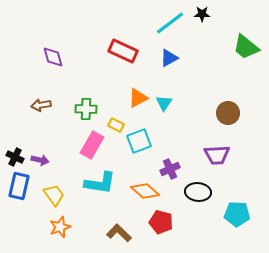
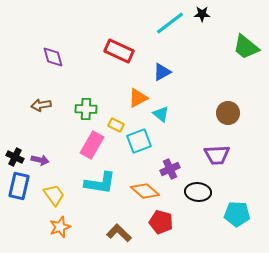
red rectangle: moved 4 px left
blue triangle: moved 7 px left, 14 px down
cyan triangle: moved 3 px left, 11 px down; rotated 24 degrees counterclockwise
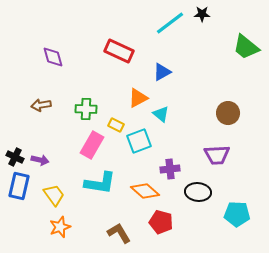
purple cross: rotated 18 degrees clockwise
brown L-shape: rotated 15 degrees clockwise
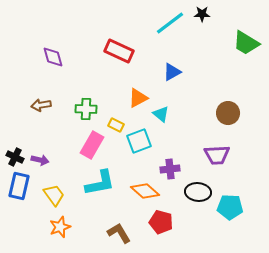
green trapezoid: moved 4 px up; rotated 8 degrees counterclockwise
blue triangle: moved 10 px right
cyan L-shape: rotated 20 degrees counterclockwise
cyan pentagon: moved 7 px left, 7 px up
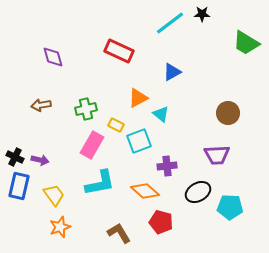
green cross: rotated 15 degrees counterclockwise
purple cross: moved 3 px left, 3 px up
black ellipse: rotated 35 degrees counterclockwise
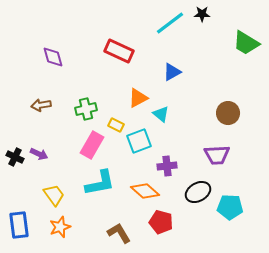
purple arrow: moved 1 px left, 6 px up; rotated 12 degrees clockwise
blue rectangle: moved 39 px down; rotated 20 degrees counterclockwise
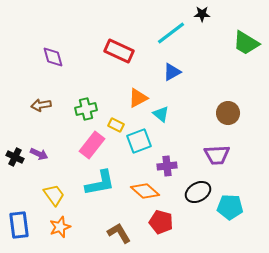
cyan line: moved 1 px right, 10 px down
pink rectangle: rotated 8 degrees clockwise
